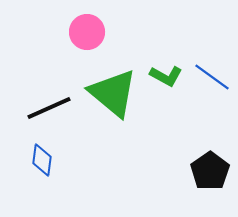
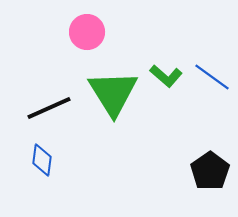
green L-shape: rotated 12 degrees clockwise
green triangle: rotated 18 degrees clockwise
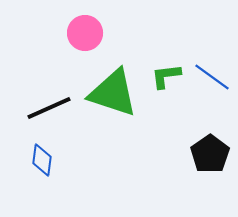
pink circle: moved 2 px left, 1 px down
green L-shape: rotated 132 degrees clockwise
green triangle: rotated 40 degrees counterclockwise
black pentagon: moved 17 px up
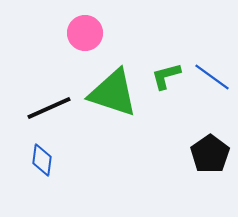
green L-shape: rotated 8 degrees counterclockwise
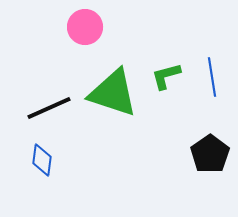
pink circle: moved 6 px up
blue line: rotated 45 degrees clockwise
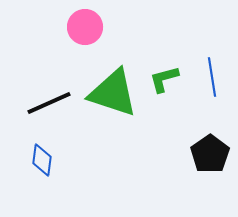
green L-shape: moved 2 px left, 3 px down
black line: moved 5 px up
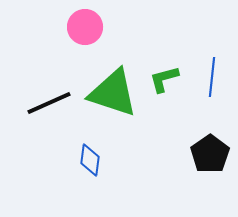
blue line: rotated 15 degrees clockwise
blue diamond: moved 48 px right
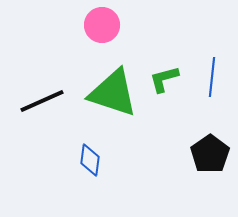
pink circle: moved 17 px right, 2 px up
black line: moved 7 px left, 2 px up
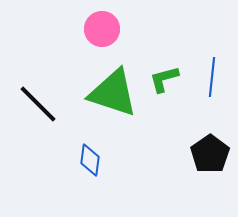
pink circle: moved 4 px down
black line: moved 4 px left, 3 px down; rotated 69 degrees clockwise
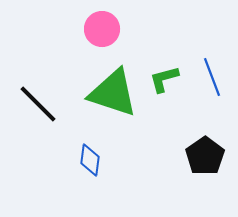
blue line: rotated 27 degrees counterclockwise
black pentagon: moved 5 px left, 2 px down
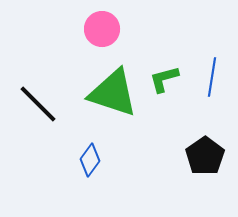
blue line: rotated 30 degrees clockwise
blue diamond: rotated 28 degrees clockwise
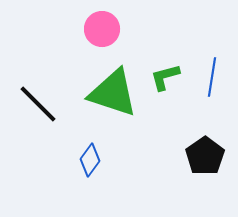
green L-shape: moved 1 px right, 2 px up
